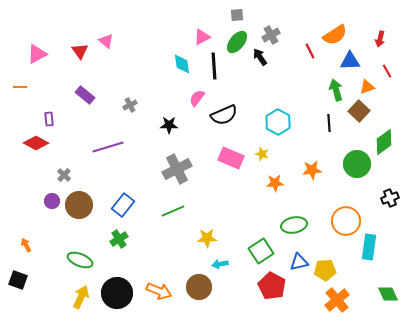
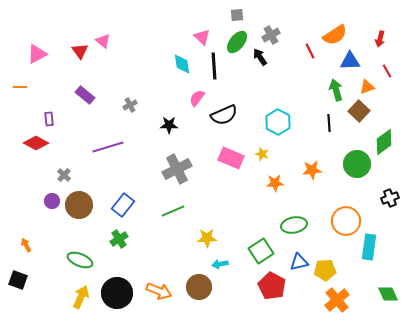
pink triangle at (202, 37): rotated 48 degrees counterclockwise
pink triangle at (106, 41): moved 3 px left
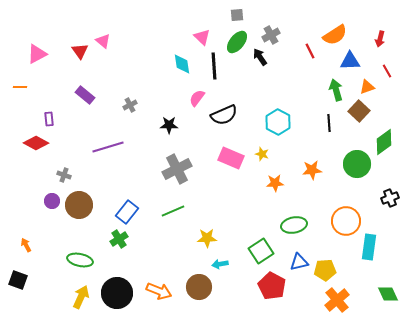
gray cross at (64, 175): rotated 24 degrees counterclockwise
blue rectangle at (123, 205): moved 4 px right, 7 px down
green ellipse at (80, 260): rotated 10 degrees counterclockwise
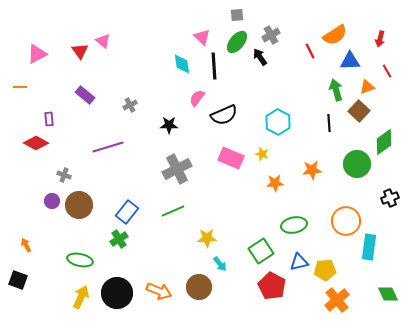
cyan arrow at (220, 264): rotated 119 degrees counterclockwise
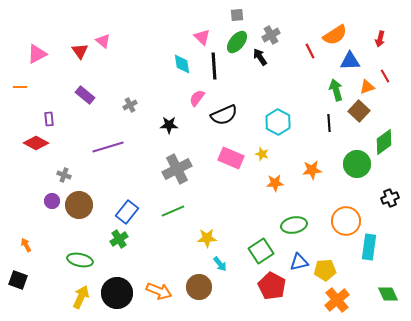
red line at (387, 71): moved 2 px left, 5 px down
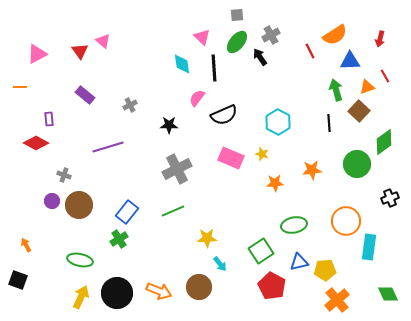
black line at (214, 66): moved 2 px down
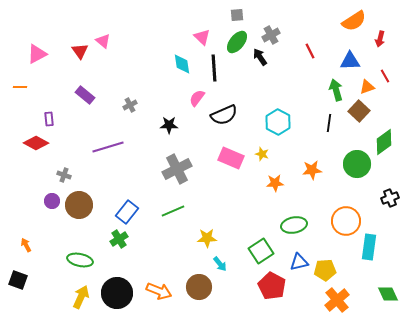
orange semicircle at (335, 35): moved 19 px right, 14 px up
black line at (329, 123): rotated 12 degrees clockwise
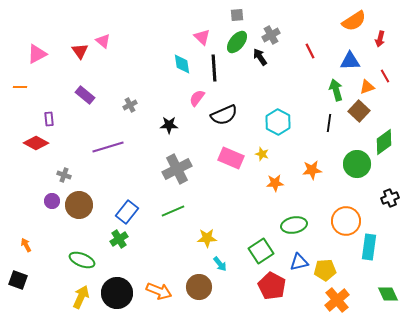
green ellipse at (80, 260): moved 2 px right; rotated 10 degrees clockwise
